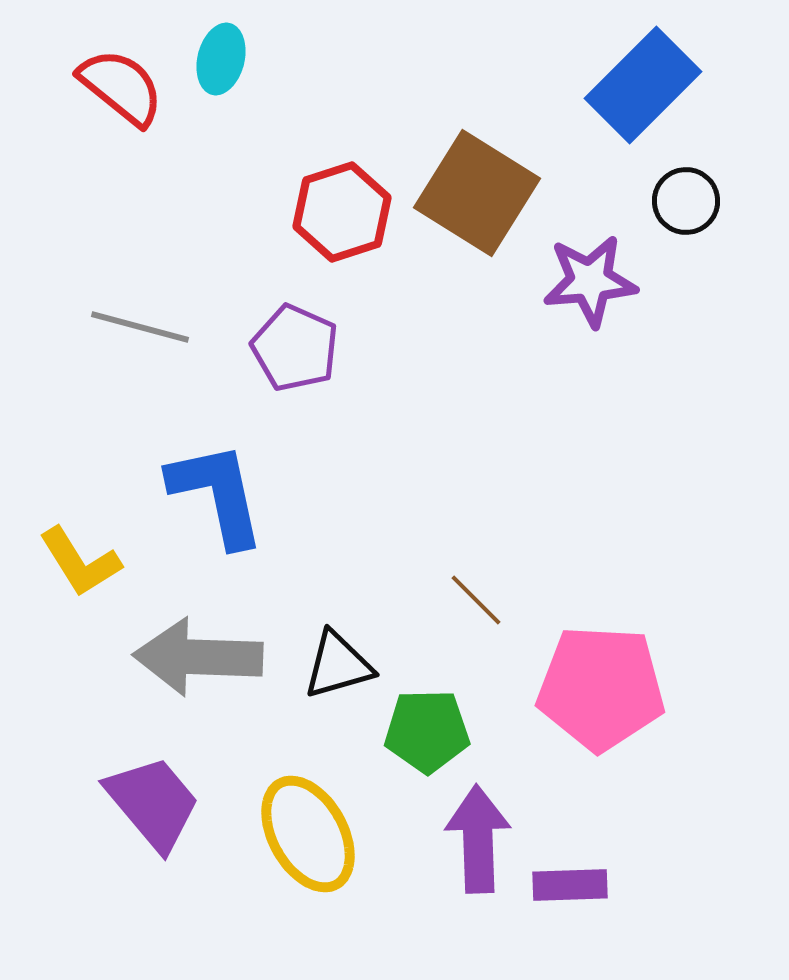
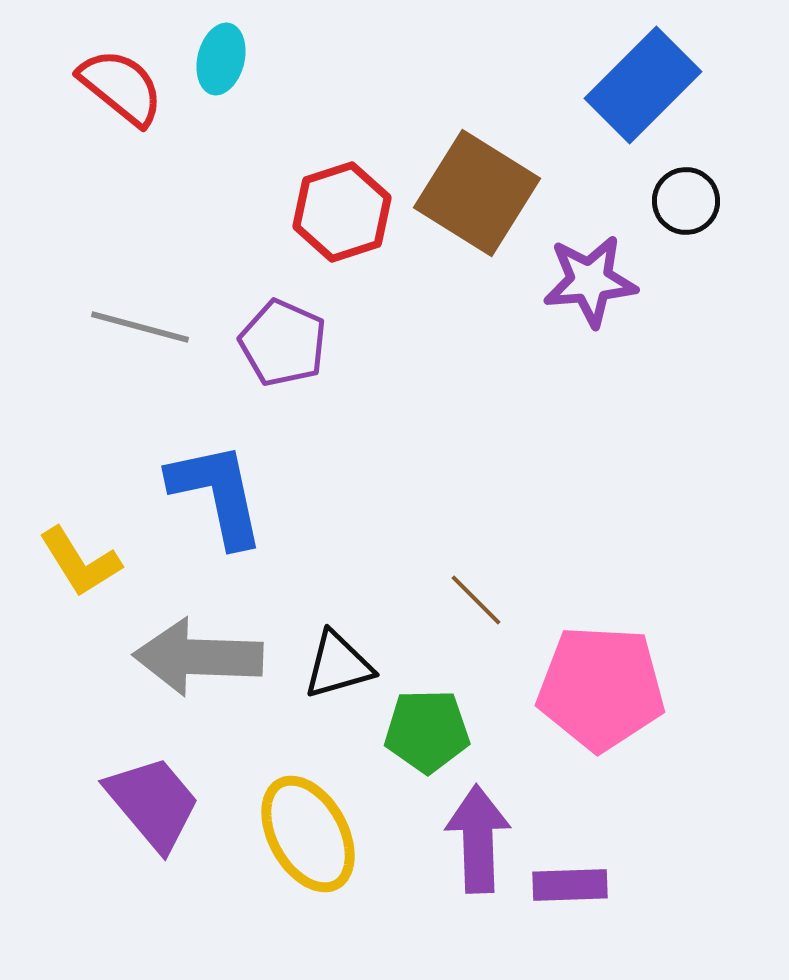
purple pentagon: moved 12 px left, 5 px up
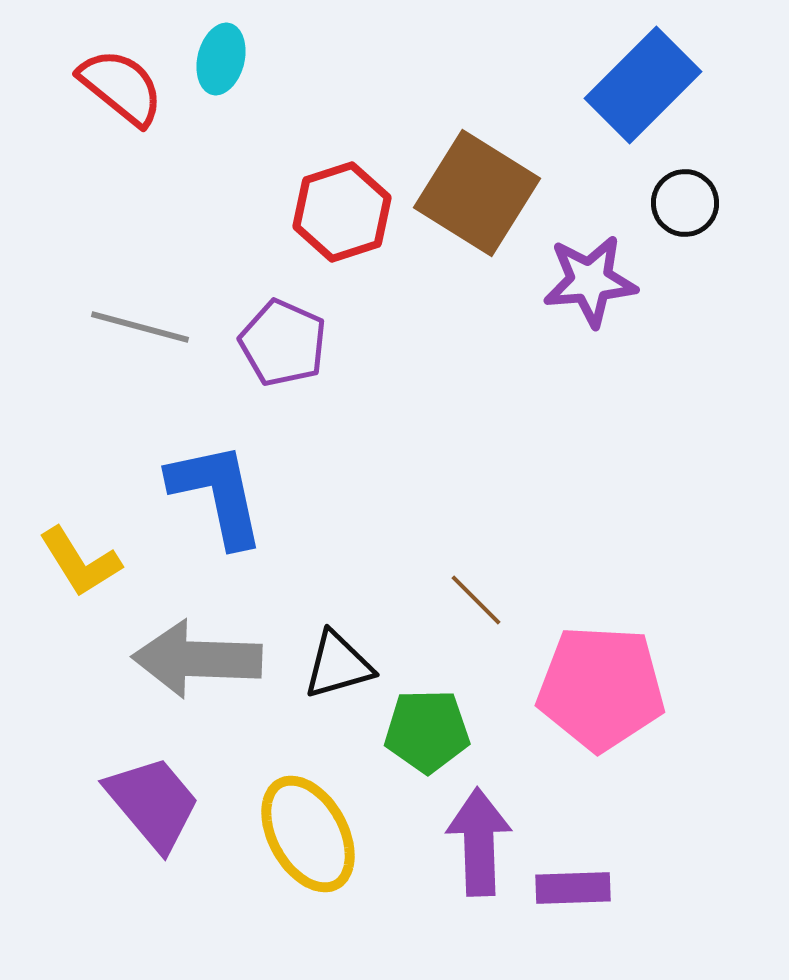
black circle: moved 1 px left, 2 px down
gray arrow: moved 1 px left, 2 px down
purple arrow: moved 1 px right, 3 px down
purple rectangle: moved 3 px right, 3 px down
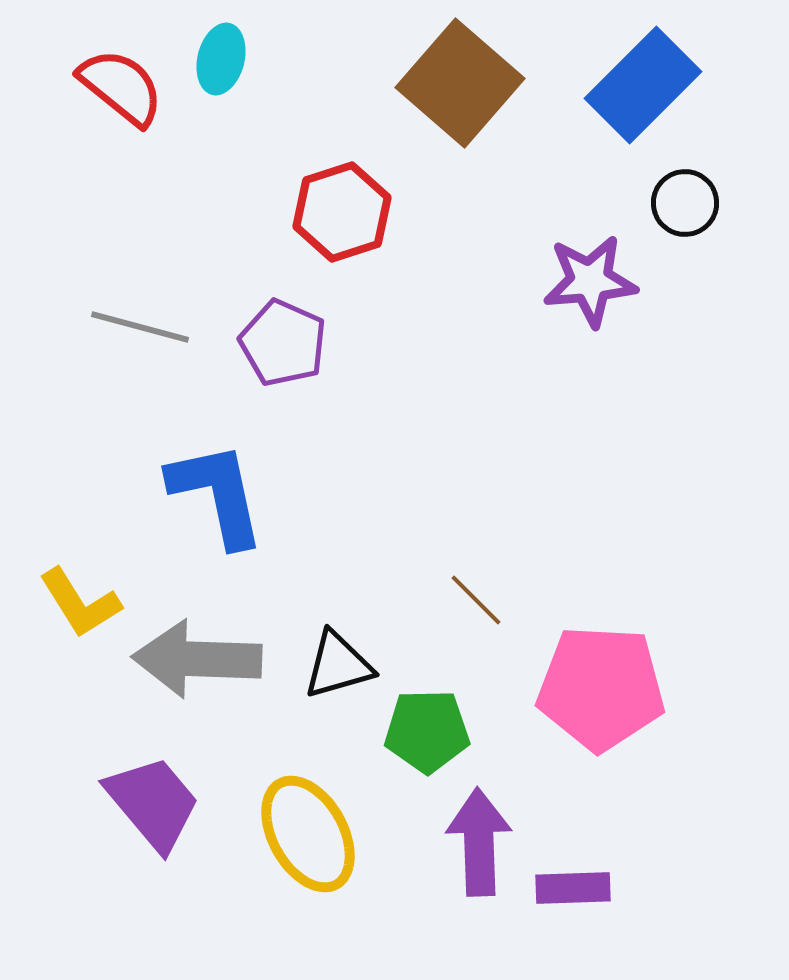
brown square: moved 17 px left, 110 px up; rotated 9 degrees clockwise
yellow L-shape: moved 41 px down
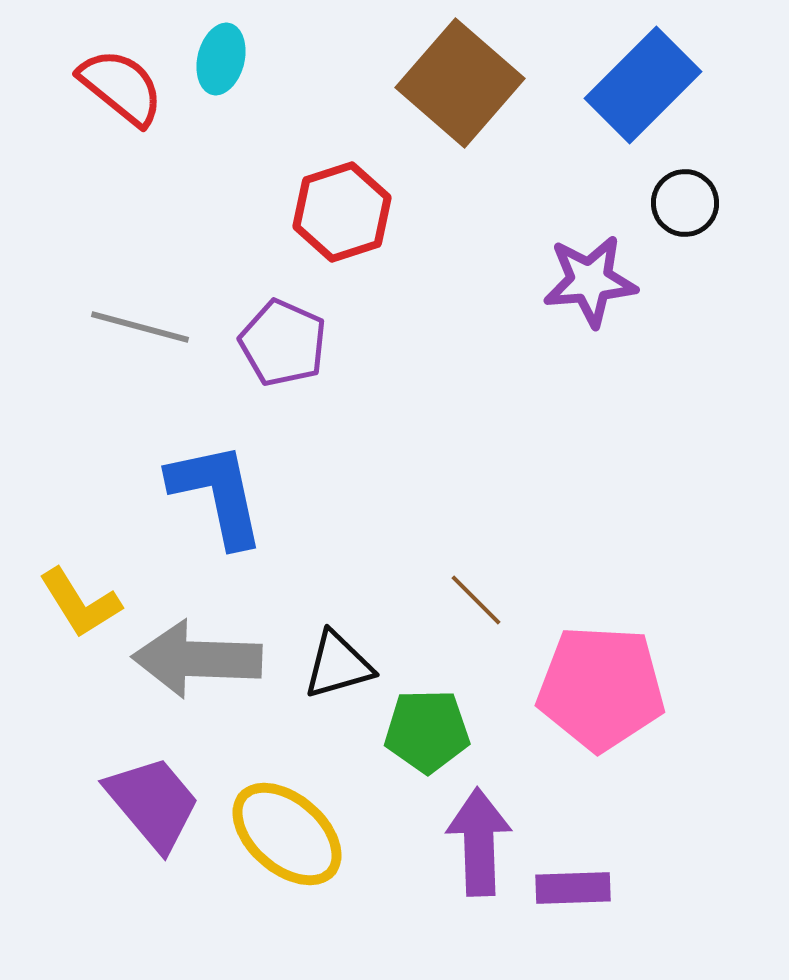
yellow ellipse: moved 21 px left; rotated 20 degrees counterclockwise
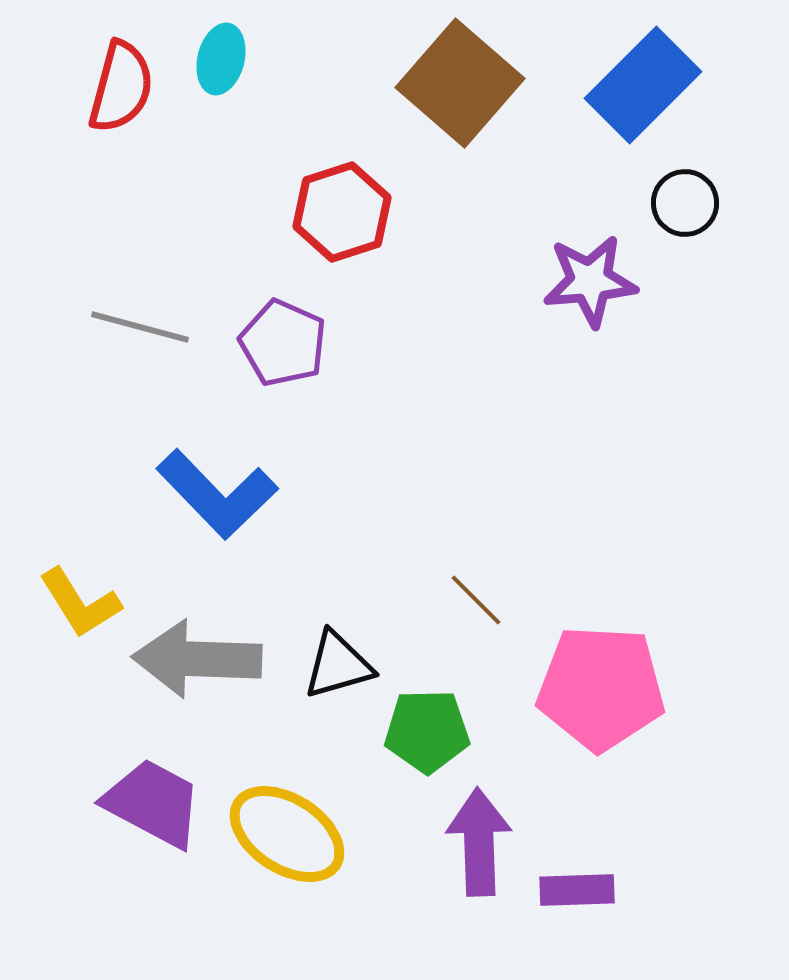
red semicircle: rotated 66 degrees clockwise
blue L-shape: rotated 148 degrees clockwise
purple trapezoid: rotated 22 degrees counterclockwise
yellow ellipse: rotated 8 degrees counterclockwise
purple rectangle: moved 4 px right, 2 px down
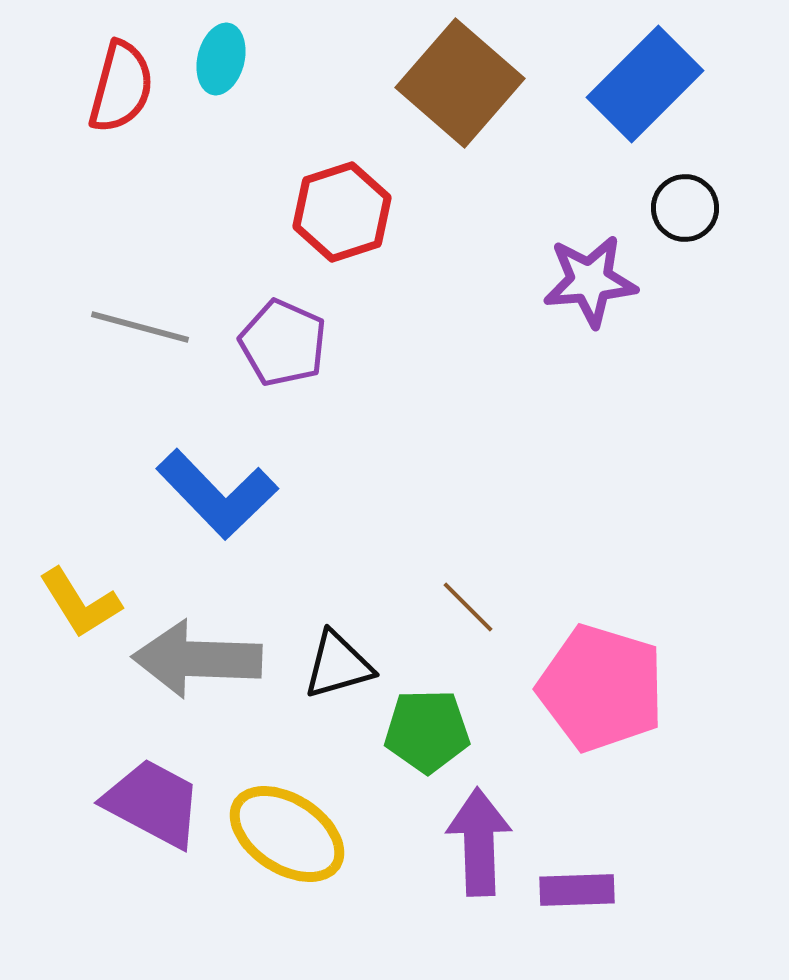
blue rectangle: moved 2 px right, 1 px up
black circle: moved 5 px down
brown line: moved 8 px left, 7 px down
pink pentagon: rotated 14 degrees clockwise
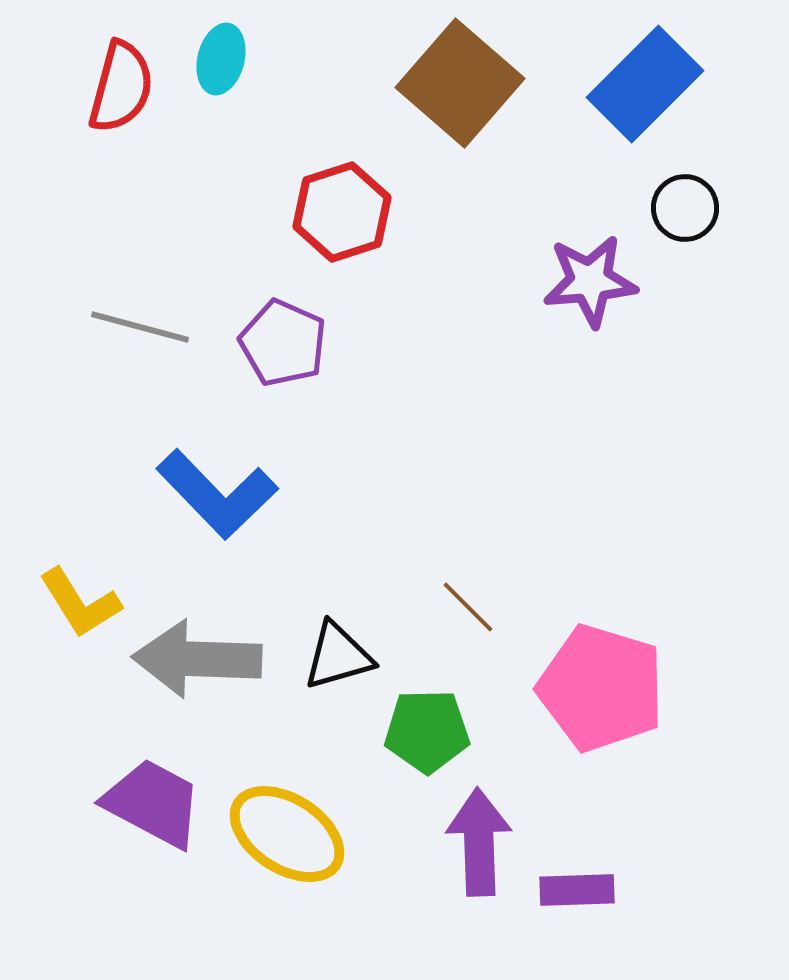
black triangle: moved 9 px up
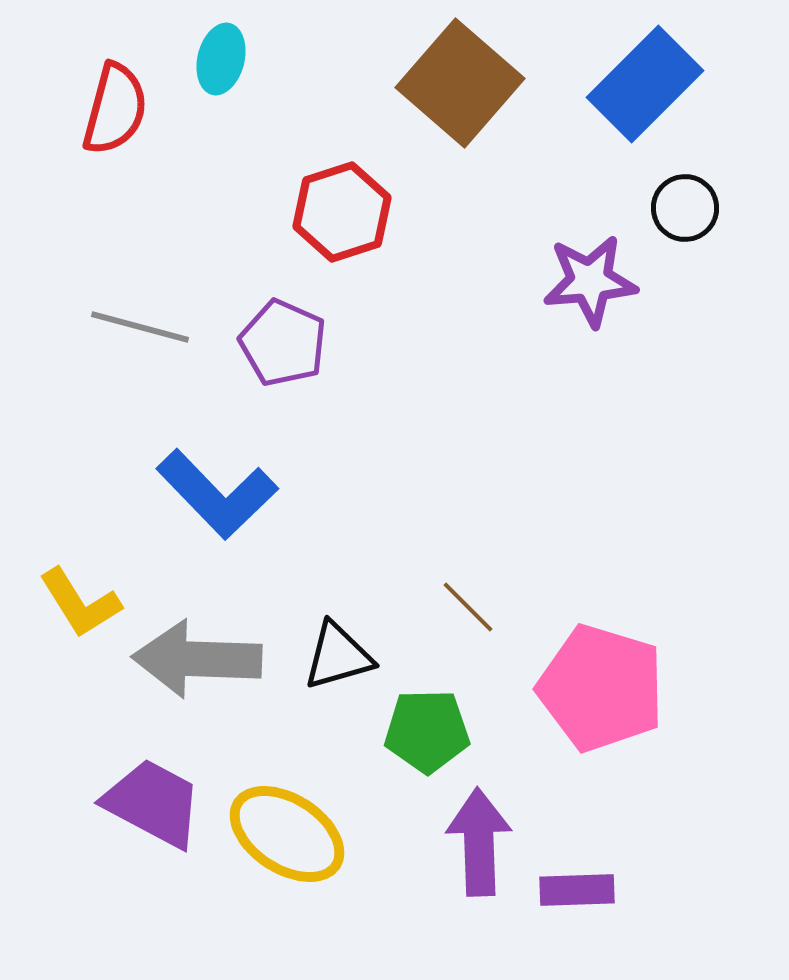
red semicircle: moved 6 px left, 22 px down
